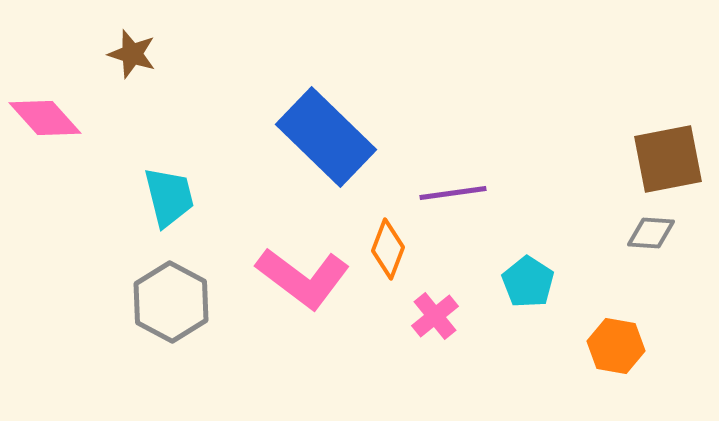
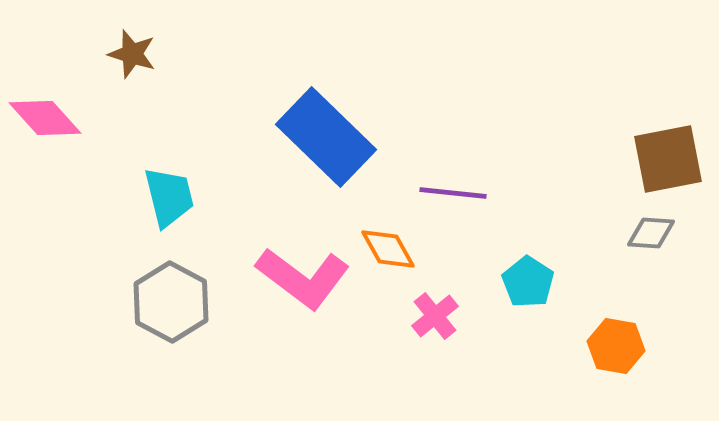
purple line: rotated 14 degrees clockwise
orange diamond: rotated 50 degrees counterclockwise
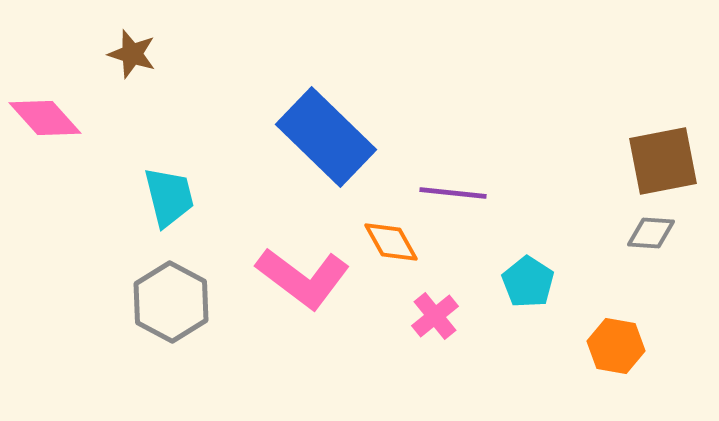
brown square: moved 5 px left, 2 px down
orange diamond: moved 3 px right, 7 px up
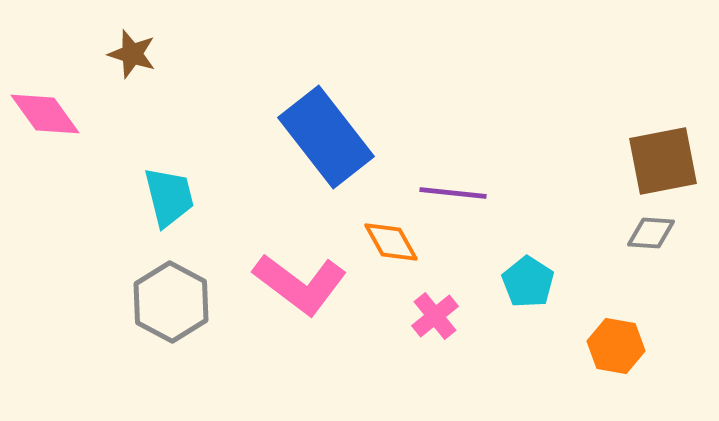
pink diamond: moved 4 px up; rotated 6 degrees clockwise
blue rectangle: rotated 8 degrees clockwise
pink L-shape: moved 3 px left, 6 px down
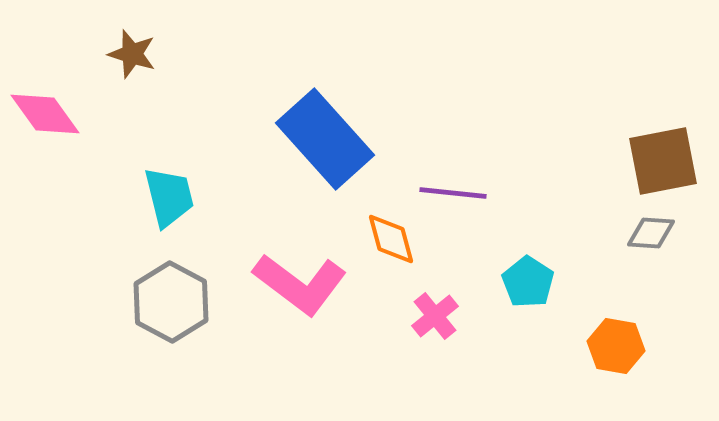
blue rectangle: moved 1 px left, 2 px down; rotated 4 degrees counterclockwise
orange diamond: moved 3 px up; rotated 14 degrees clockwise
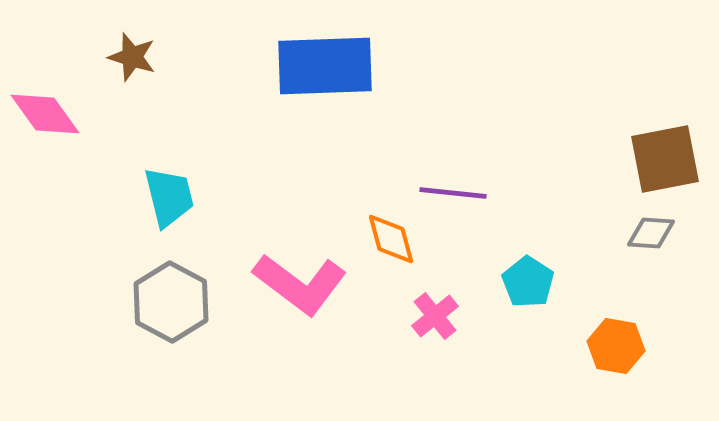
brown star: moved 3 px down
blue rectangle: moved 73 px up; rotated 50 degrees counterclockwise
brown square: moved 2 px right, 2 px up
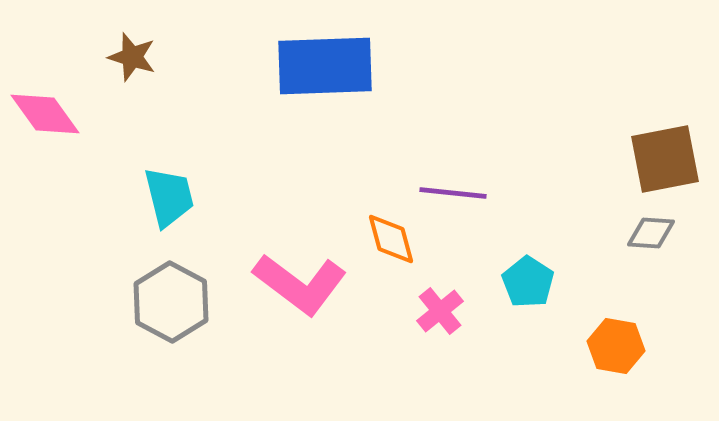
pink cross: moved 5 px right, 5 px up
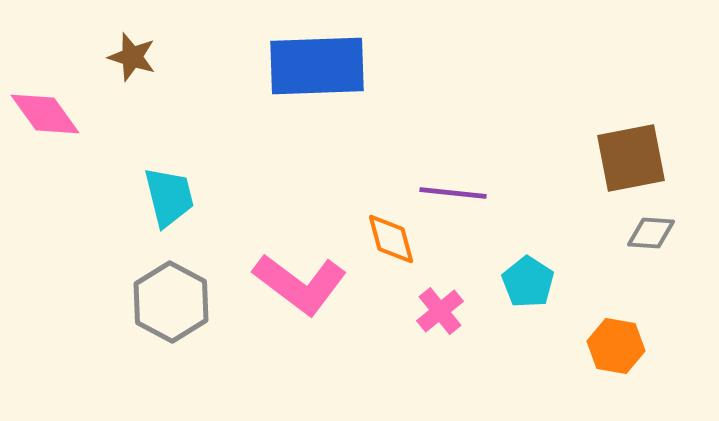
blue rectangle: moved 8 px left
brown square: moved 34 px left, 1 px up
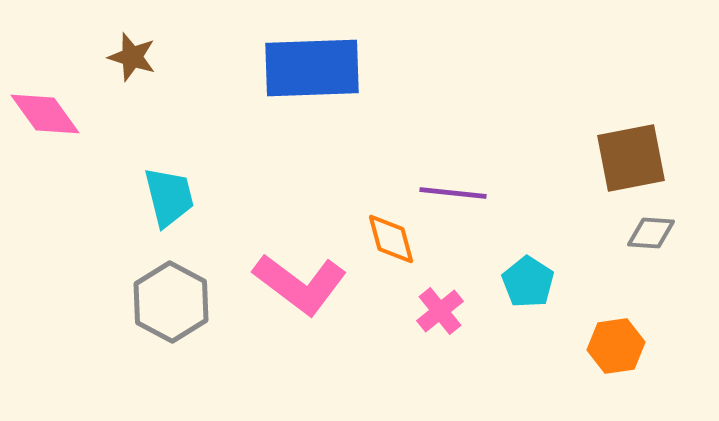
blue rectangle: moved 5 px left, 2 px down
orange hexagon: rotated 18 degrees counterclockwise
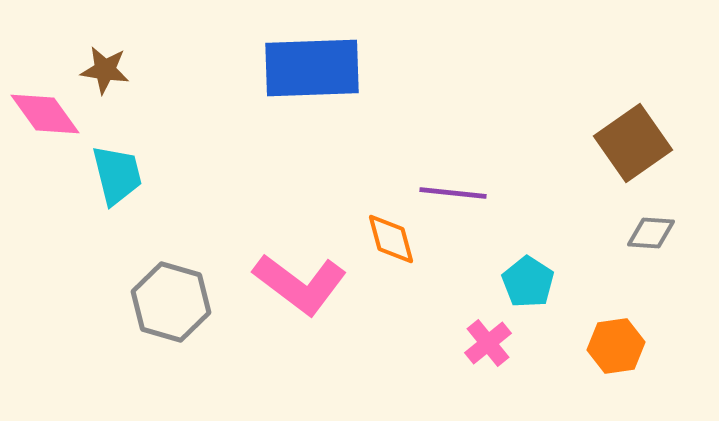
brown star: moved 27 px left, 13 px down; rotated 9 degrees counterclockwise
brown square: moved 2 px right, 15 px up; rotated 24 degrees counterclockwise
cyan trapezoid: moved 52 px left, 22 px up
gray hexagon: rotated 12 degrees counterclockwise
pink cross: moved 48 px right, 32 px down
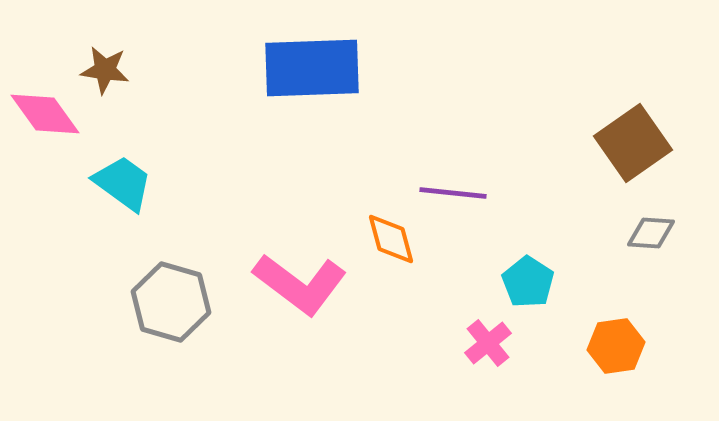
cyan trapezoid: moved 6 px right, 8 px down; rotated 40 degrees counterclockwise
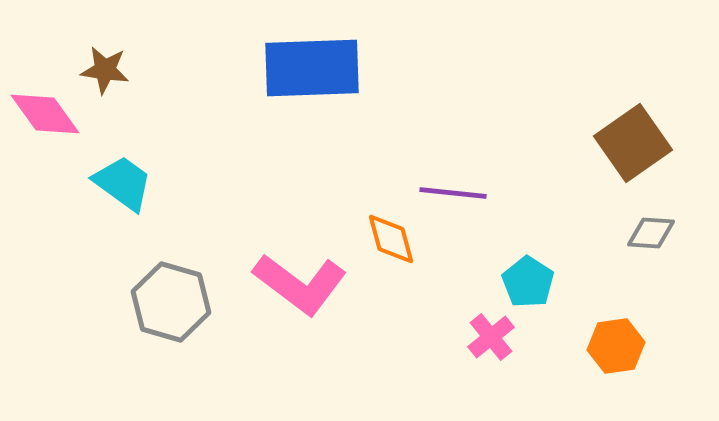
pink cross: moved 3 px right, 6 px up
